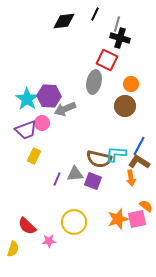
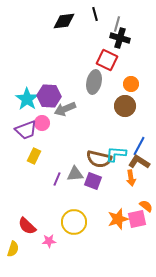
black line: rotated 40 degrees counterclockwise
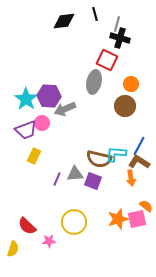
cyan star: moved 1 px left
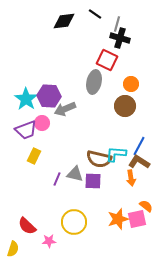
black line: rotated 40 degrees counterclockwise
gray triangle: rotated 18 degrees clockwise
purple square: rotated 18 degrees counterclockwise
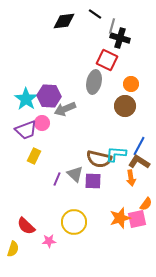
gray line: moved 5 px left, 2 px down
gray triangle: rotated 30 degrees clockwise
orange semicircle: moved 2 px up; rotated 88 degrees clockwise
orange star: moved 2 px right, 1 px up
red semicircle: moved 1 px left
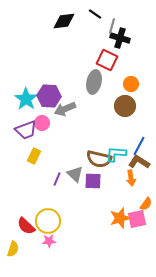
yellow circle: moved 26 px left, 1 px up
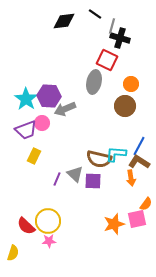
orange star: moved 6 px left, 6 px down
yellow semicircle: moved 4 px down
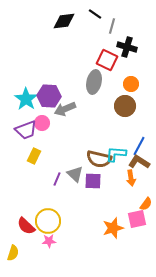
black cross: moved 7 px right, 9 px down
orange star: moved 1 px left, 4 px down
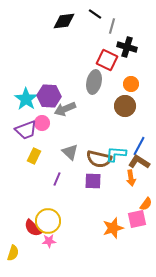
gray triangle: moved 5 px left, 22 px up
red semicircle: moved 7 px right, 2 px down
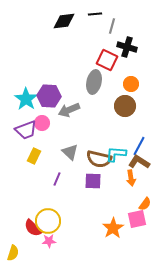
black line: rotated 40 degrees counterclockwise
gray arrow: moved 4 px right, 1 px down
orange semicircle: moved 1 px left
orange star: rotated 15 degrees counterclockwise
